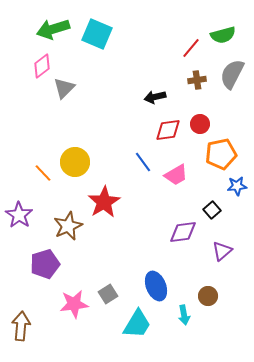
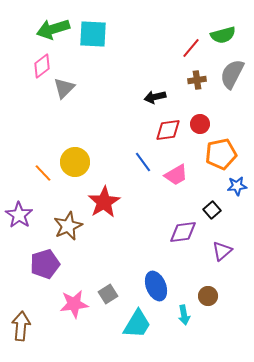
cyan square: moved 4 px left; rotated 20 degrees counterclockwise
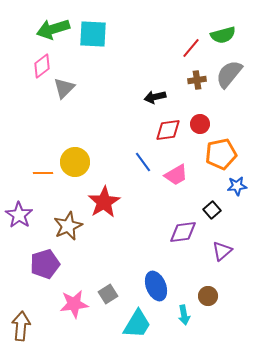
gray semicircle: moved 3 px left; rotated 12 degrees clockwise
orange line: rotated 48 degrees counterclockwise
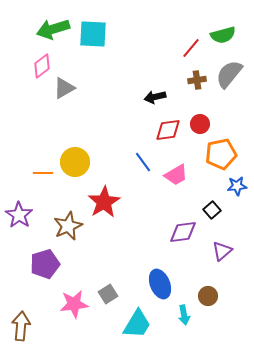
gray triangle: rotated 15 degrees clockwise
blue ellipse: moved 4 px right, 2 px up
